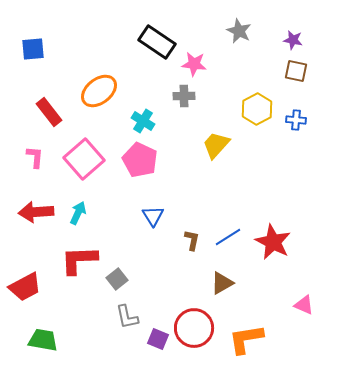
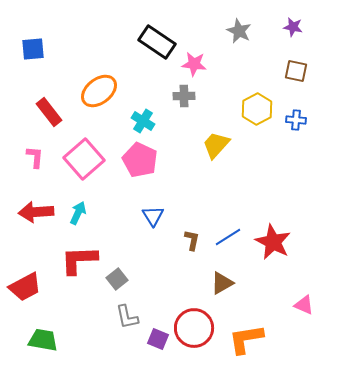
purple star: moved 13 px up
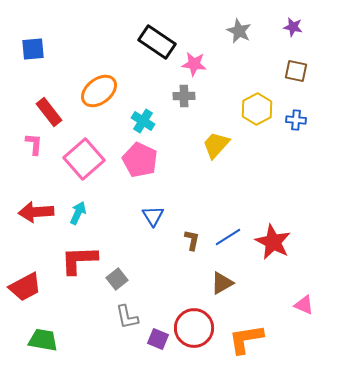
pink L-shape: moved 1 px left, 13 px up
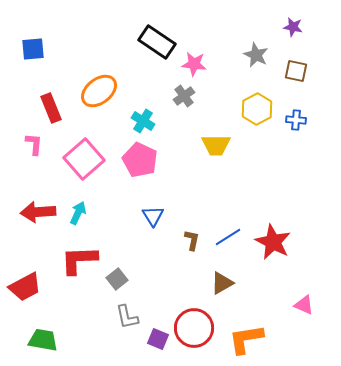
gray star: moved 17 px right, 24 px down
gray cross: rotated 35 degrees counterclockwise
red rectangle: moved 2 px right, 4 px up; rotated 16 degrees clockwise
yellow trapezoid: rotated 132 degrees counterclockwise
red arrow: moved 2 px right
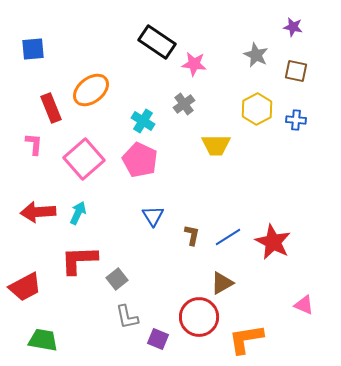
orange ellipse: moved 8 px left, 1 px up
gray cross: moved 8 px down
brown L-shape: moved 5 px up
red circle: moved 5 px right, 11 px up
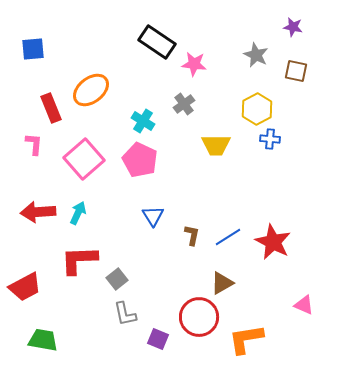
blue cross: moved 26 px left, 19 px down
gray L-shape: moved 2 px left, 3 px up
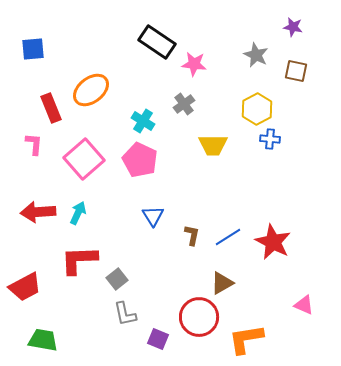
yellow trapezoid: moved 3 px left
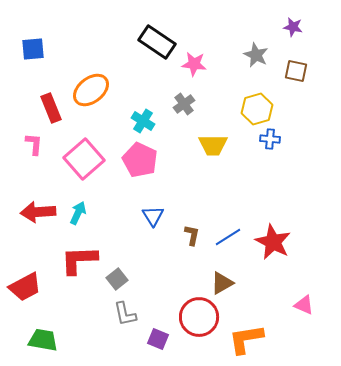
yellow hexagon: rotated 12 degrees clockwise
